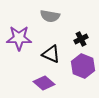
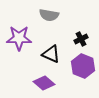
gray semicircle: moved 1 px left, 1 px up
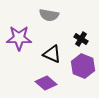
black cross: rotated 32 degrees counterclockwise
black triangle: moved 1 px right
purple diamond: moved 2 px right
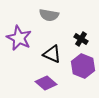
purple star: rotated 25 degrees clockwise
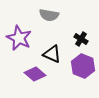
purple diamond: moved 11 px left, 9 px up
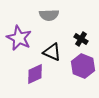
gray semicircle: rotated 12 degrees counterclockwise
black triangle: moved 2 px up
purple diamond: rotated 65 degrees counterclockwise
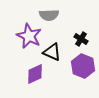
purple star: moved 10 px right, 2 px up
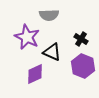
purple star: moved 2 px left, 1 px down
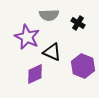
black cross: moved 3 px left, 16 px up
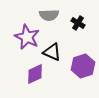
purple hexagon: rotated 20 degrees clockwise
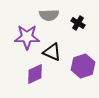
purple star: rotated 25 degrees counterclockwise
